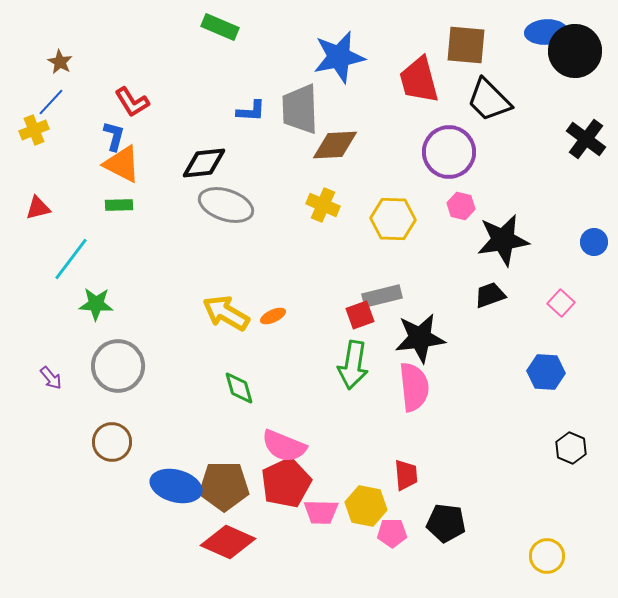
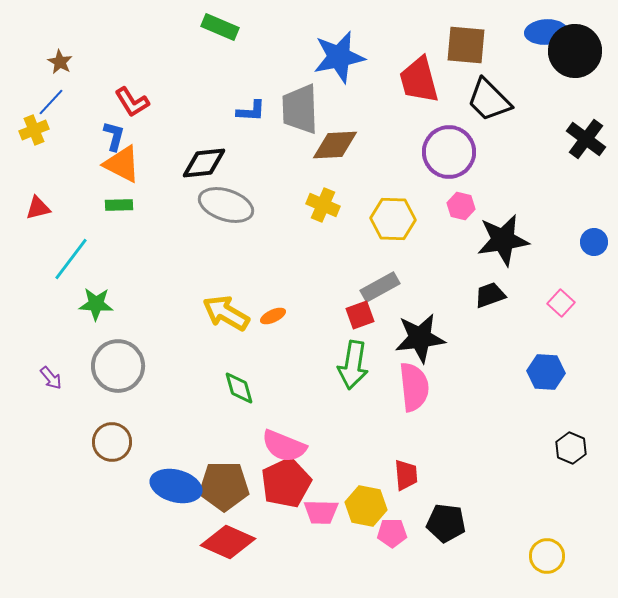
gray rectangle at (382, 296): moved 2 px left, 9 px up; rotated 15 degrees counterclockwise
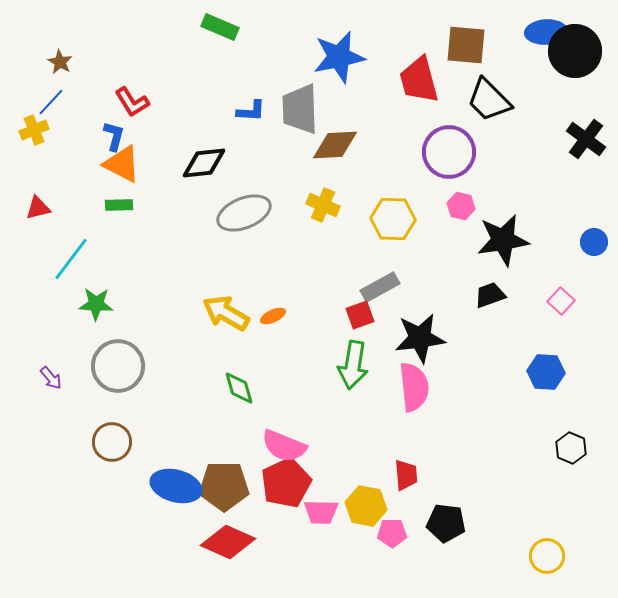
gray ellipse at (226, 205): moved 18 px right, 8 px down; rotated 40 degrees counterclockwise
pink square at (561, 303): moved 2 px up
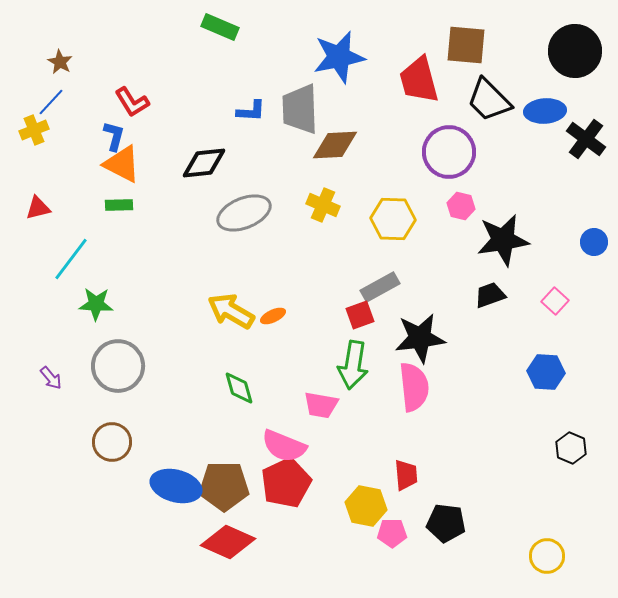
blue ellipse at (546, 32): moved 1 px left, 79 px down
pink square at (561, 301): moved 6 px left
yellow arrow at (226, 313): moved 5 px right, 2 px up
pink trapezoid at (321, 512): moved 107 px up; rotated 9 degrees clockwise
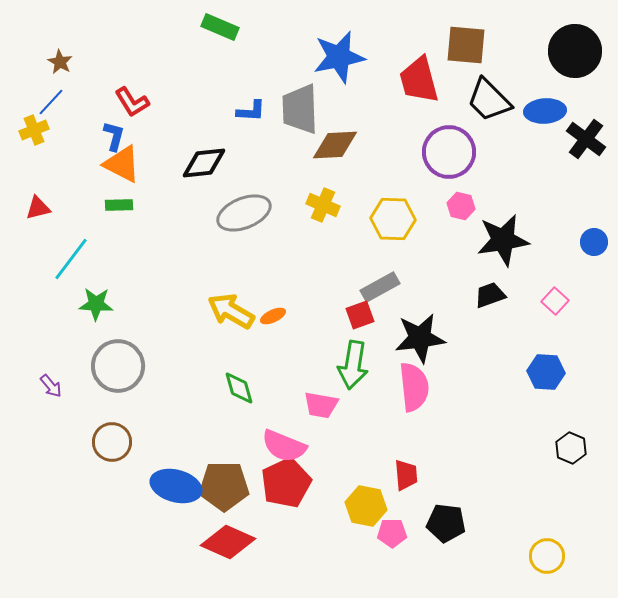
purple arrow at (51, 378): moved 8 px down
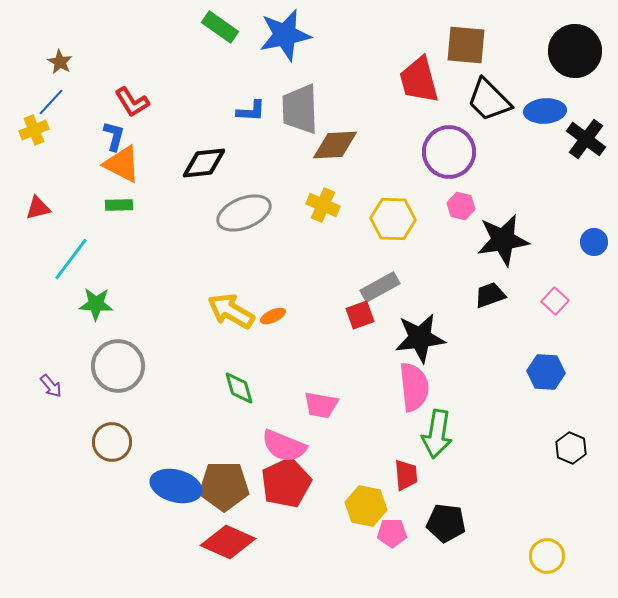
green rectangle at (220, 27): rotated 12 degrees clockwise
blue star at (339, 57): moved 54 px left, 22 px up
green arrow at (353, 365): moved 84 px right, 69 px down
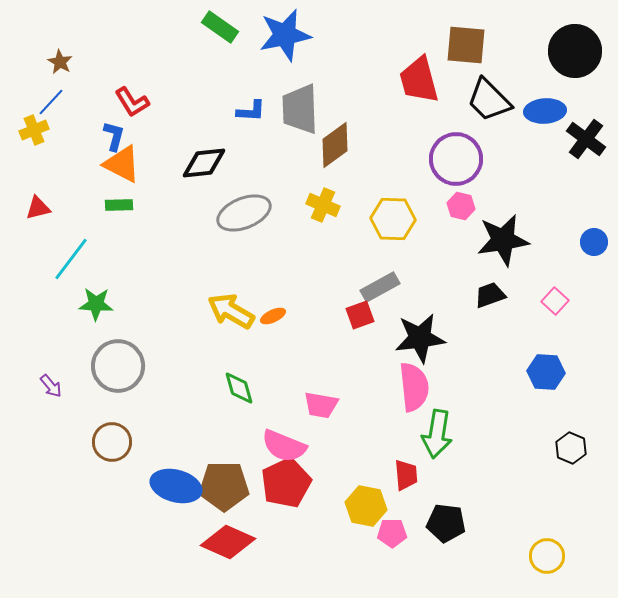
brown diamond at (335, 145): rotated 33 degrees counterclockwise
purple circle at (449, 152): moved 7 px right, 7 px down
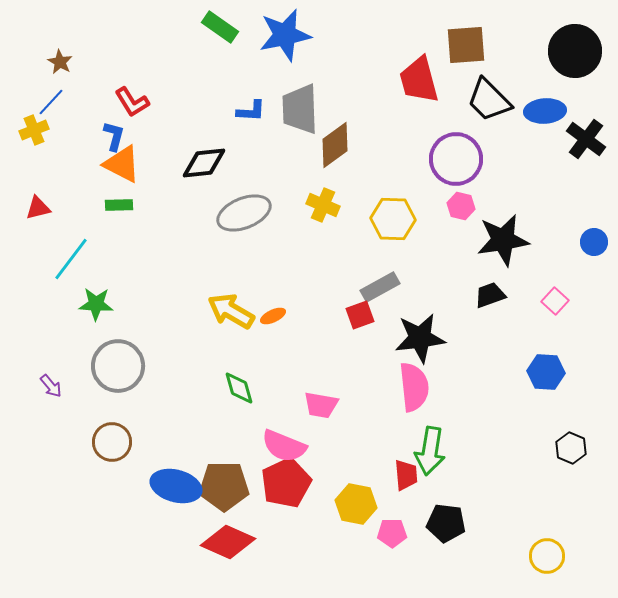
brown square at (466, 45): rotated 9 degrees counterclockwise
green arrow at (437, 434): moved 7 px left, 17 px down
yellow hexagon at (366, 506): moved 10 px left, 2 px up
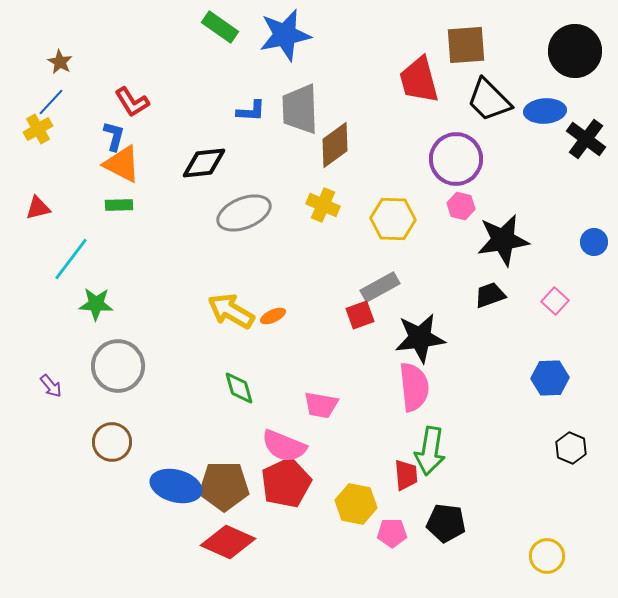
yellow cross at (34, 130): moved 4 px right, 1 px up; rotated 8 degrees counterclockwise
blue hexagon at (546, 372): moved 4 px right, 6 px down; rotated 6 degrees counterclockwise
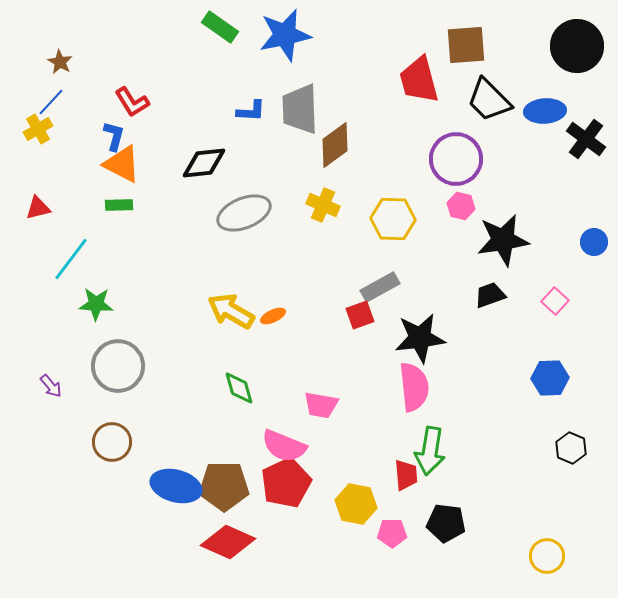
black circle at (575, 51): moved 2 px right, 5 px up
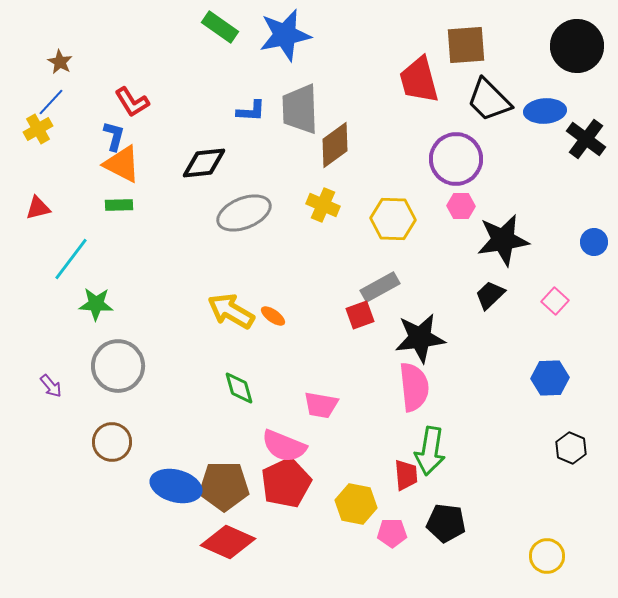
pink hexagon at (461, 206): rotated 12 degrees counterclockwise
black trapezoid at (490, 295): rotated 24 degrees counterclockwise
orange ellipse at (273, 316): rotated 60 degrees clockwise
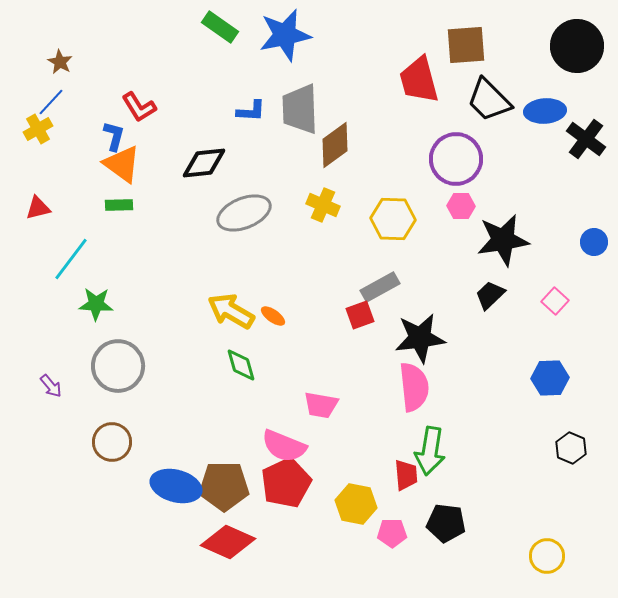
red L-shape at (132, 102): moved 7 px right, 5 px down
orange triangle at (122, 164): rotated 9 degrees clockwise
green diamond at (239, 388): moved 2 px right, 23 px up
